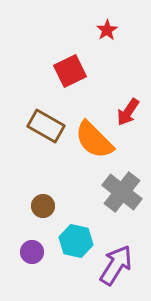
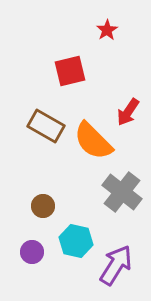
red square: rotated 12 degrees clockwise
orange semicircle: moved 1 px left, 1 px down
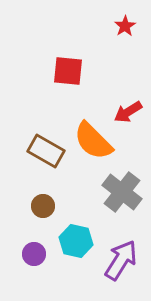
red star: moved 18 px right, 4 px up
red square: moved 2 px left; rotated 20 degrees clockwise
red arrow: rotated 24 degrees clockwise
brown rectangle: moved 25 px down
purple circle: moved 2 px right, 2 px down
purple arrow: moved 5 px right, 5 px up
